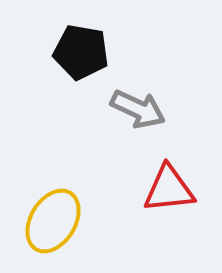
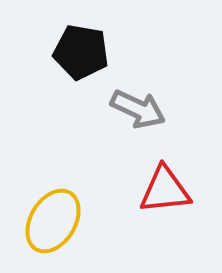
red triangle: moved 4 px left, 1 px down
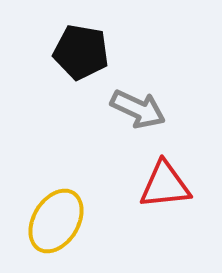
red triangle: moved 5 px up
yellow ellipse: moved 3 px right
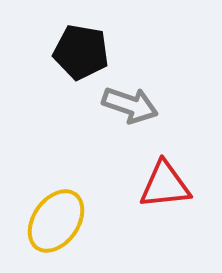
gray arrow: moved 8 px left, 4 px up; rotated 6 degrees counterclockwise
yellow ellipse: rotated 4 degrees clockwise
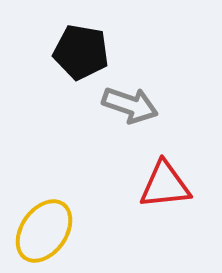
yellow ellipse: moved 12 px left, 10 px down
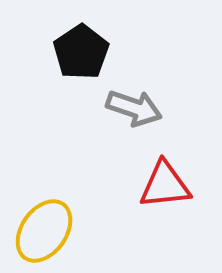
black pentagon: rotated 28 degrees clockwise
gray arrow: moved 4 px right, 3 px down
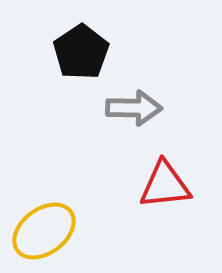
gray arrow: rotated 18 degrees counterclockwise
yellow ellipse: rotated 18 degrees clockwise
